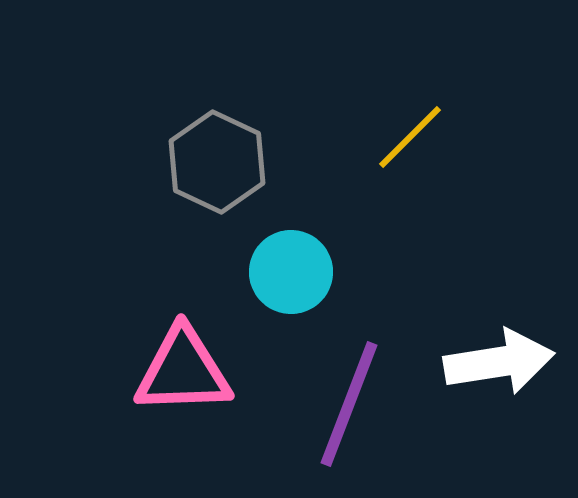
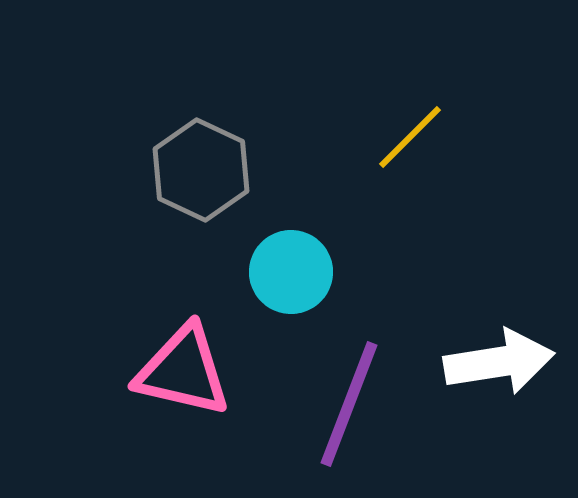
gray hexagon: moved 16 px left, 8 px down
pink triangle: rotated 15 degrees clockwise
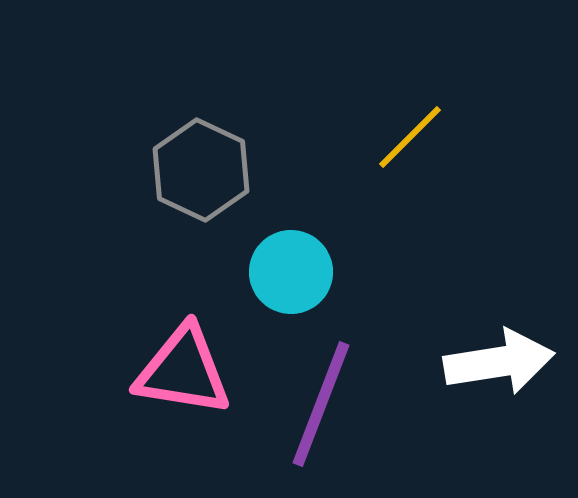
pink triangle: rotated 4 degrees counterclockwise
purple line: moved 28 px left
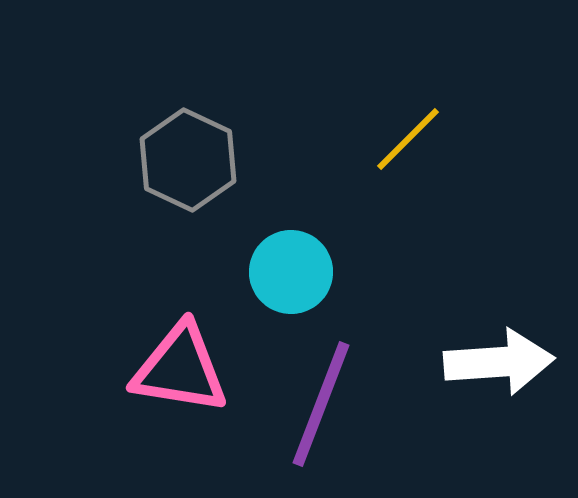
yellow line: moved 2 px left, 2 px down
gray hexagon: moved 13 px left, 10 px up
white arrow: rotated 5 degrees clockwise
pink triangle: moved 3 px left, 2 px up
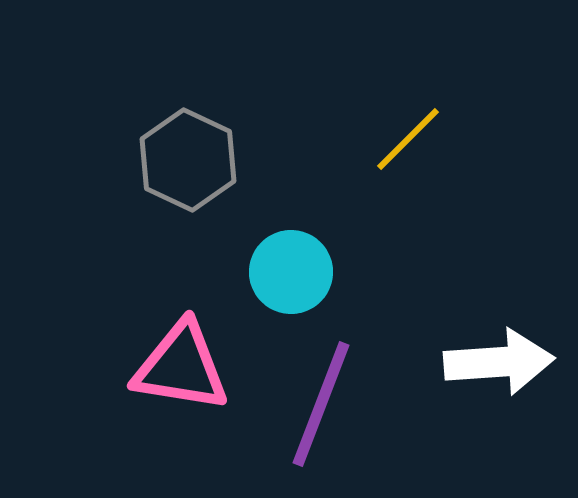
pink triangle: moved 1 px right, 2 px up
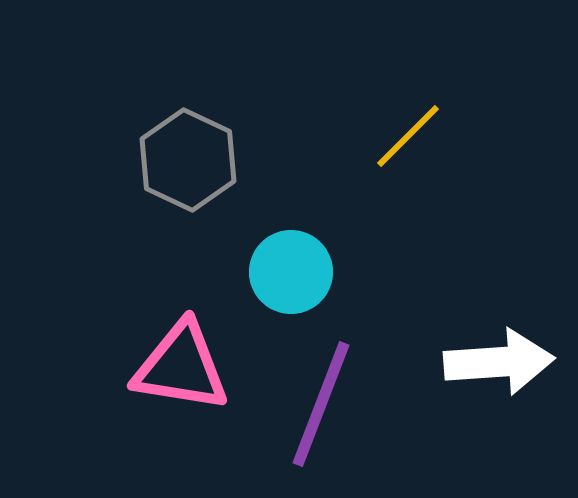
yellow line: moved 3 px up
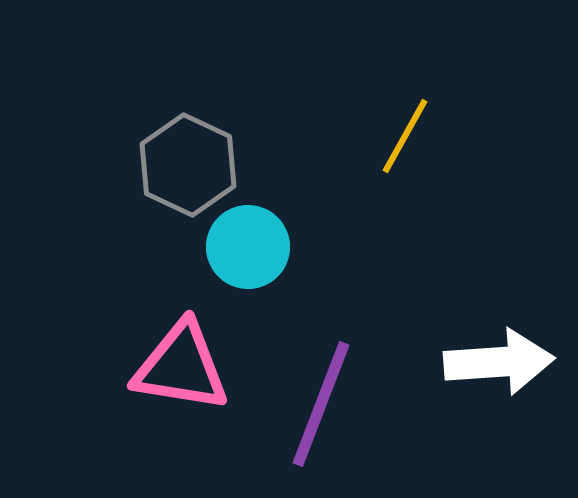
yellow line: moved 3 px left; rotated 16 degrees counterclockwise
gray hexagon: moved 5 px down
cyan circle: moved 43 px left, 25 px up
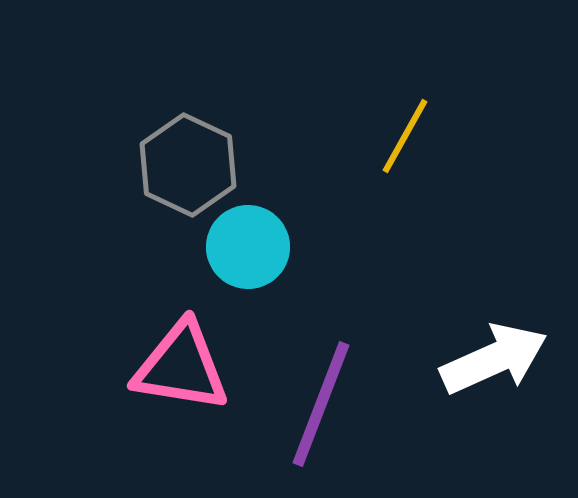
white arrow: moved 5 px left, 3 px up; rotated 20 degrees counterclockwise
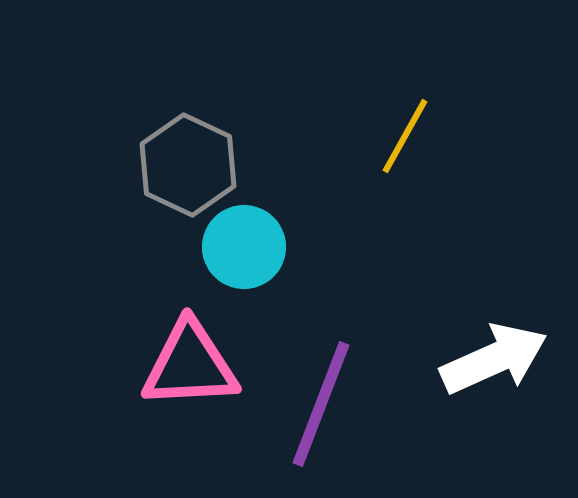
cyan circle: moved 4 px left
pink triangle: moved 9 px right, 2 px up; rotated 12 degrees counterclockwise
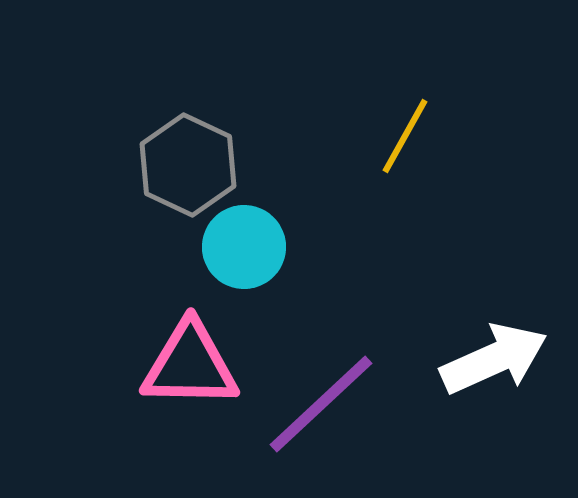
pink triangle: rotated 4 degrees clockwise
purple line: rotated 26 degrees clockwise
